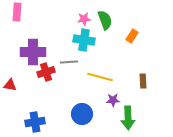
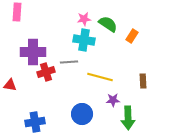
green semicircle: moved 3 px right, 4 px down; rotated 36 degrees counterclockwise
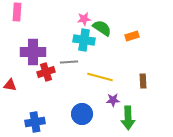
green semicircle: moved 6 px left, 4 px down
orange rectangle: rotated 40 degrees clockwise
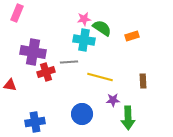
pink rectangle: moved 1 px down; rotated 18 degrees clockwise
purple cross: rotated 10 degrees clockwise
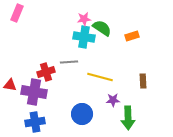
cyan cross: moved 3 px up
purple cross: moved 1 px right, 40 px down
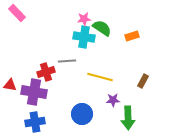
pink rectangle: rotated 66 degrees counterclockwise
gray line: moved 2 px left, 1 px up
brown rectangle: rotated 32 degrees clockwise
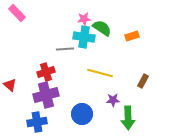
gray line: moved 2 px left, 12 px up
yellow line: moved 4 px up
red triangle: rotated 32 degrees clockwise
purple cross: moved 12 px right, 3 px down; rotated 25 degrees counterclockwise
blue cross: moved 2 px right
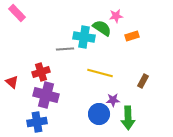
pink star: moved 32 px right, 3 px up
red cross: moved 5 px left
red triangle: moved 2 px right, 3 px up
purple cross: rotated 30 degrees clockwise
blue circle: moved 17 px right
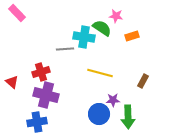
pink star: rotated 16 degrees clockwise
green arrow: moved 1 px up
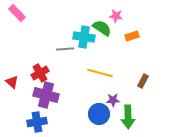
red cross: moved 1 px left, 1 px down; rotated 12 degrees counterclockwise
